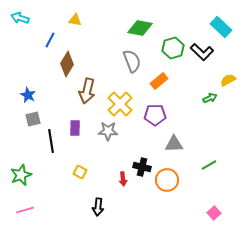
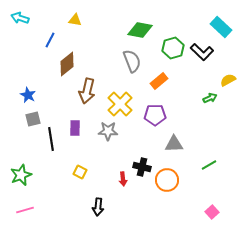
green diamond: moved 2 px down
brown diamond: rotated 20 degrees clockwise
black line: moved 2 px up
pink square: moved 2 px left, 1 px up
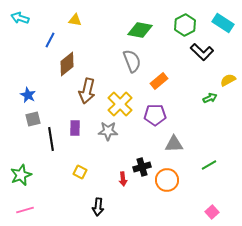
cyan rectangle: moved 2 px right, 4 px up; rotated 10 degrees counterclockwise
green hexagon: moved 12 px right, 23 px up; rotated 10 degrees counterclockwise
black cross: rotated 30 degrees counterclockwise
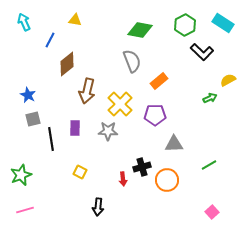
cyan arrow: moved 4 px right, 4 px down; rotated 48 degrees clockwise
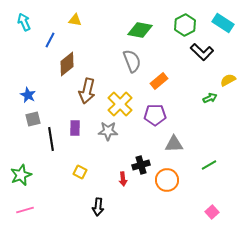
black cross: moved 1 px left, 2 px up
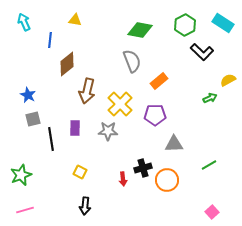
blue line: rotated 21 degrees counterclockwise
black cross: moved 2 px right, 3 px down
black arrow: moved 13 px left, 1 px up
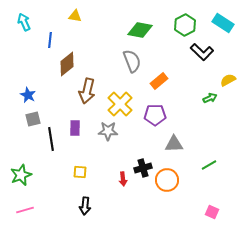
yellow triangle: moved 4 px up
yellow square: rotated 24 degrees counterclockwise
pink square: rotated 24 degrees counterclockwise
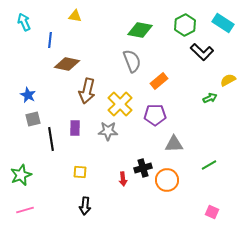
brown diamond: rotated 50 degrees clockwise
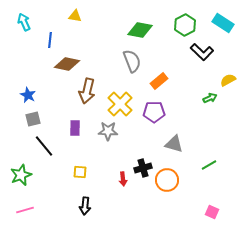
purple pentagon: moved 1 px left, 3 px up
black line: moved 7 px left, 7 px down; rotated 30 degrees counterclockwise
gray triangle: rotated 18 degrees clockwise
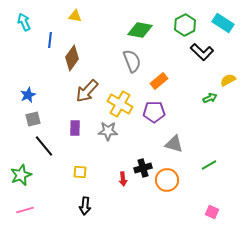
brown diamond: moved 5 px right, 6 px up; rotated 65 degrees counterclockwise
brown arrow: rotated 30 degrees clockwise
blue star: rotated 21 degrees clockwise
yellow cross: rotated 15 degrees counterclockwise
